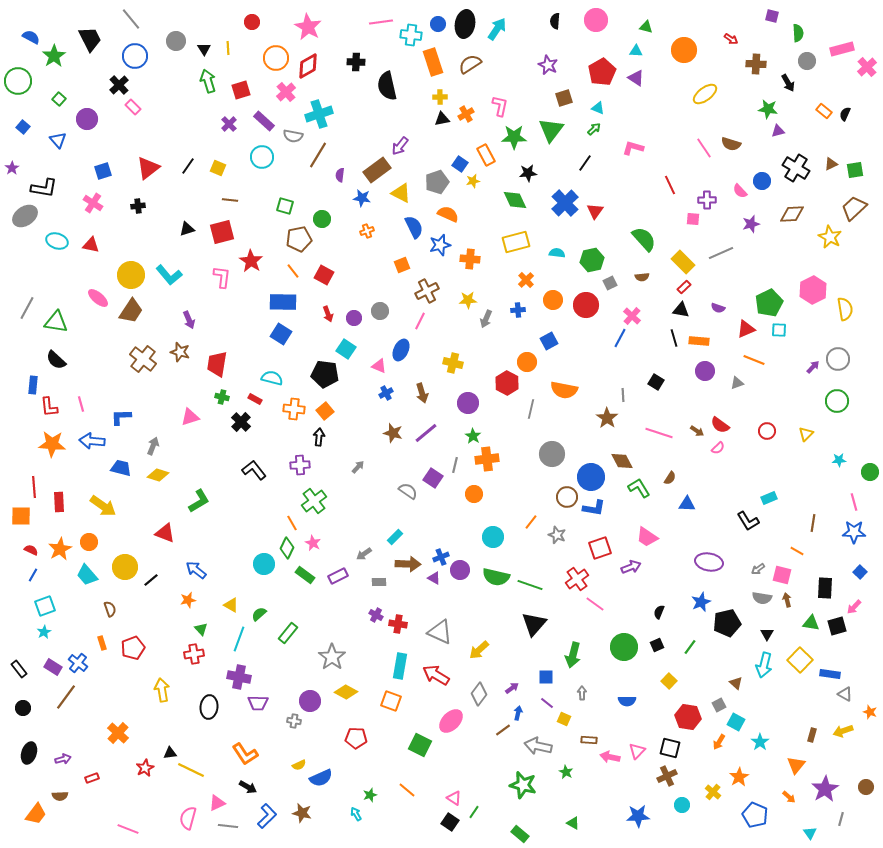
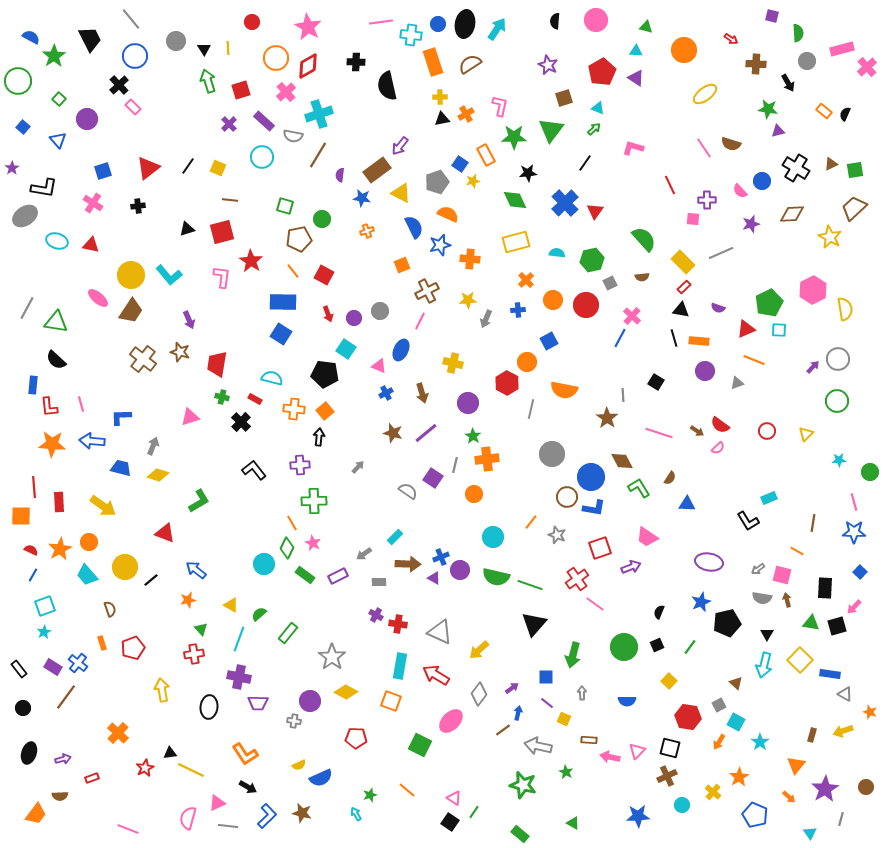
green cross at (314, 501): rotated 35 degrees clockwise
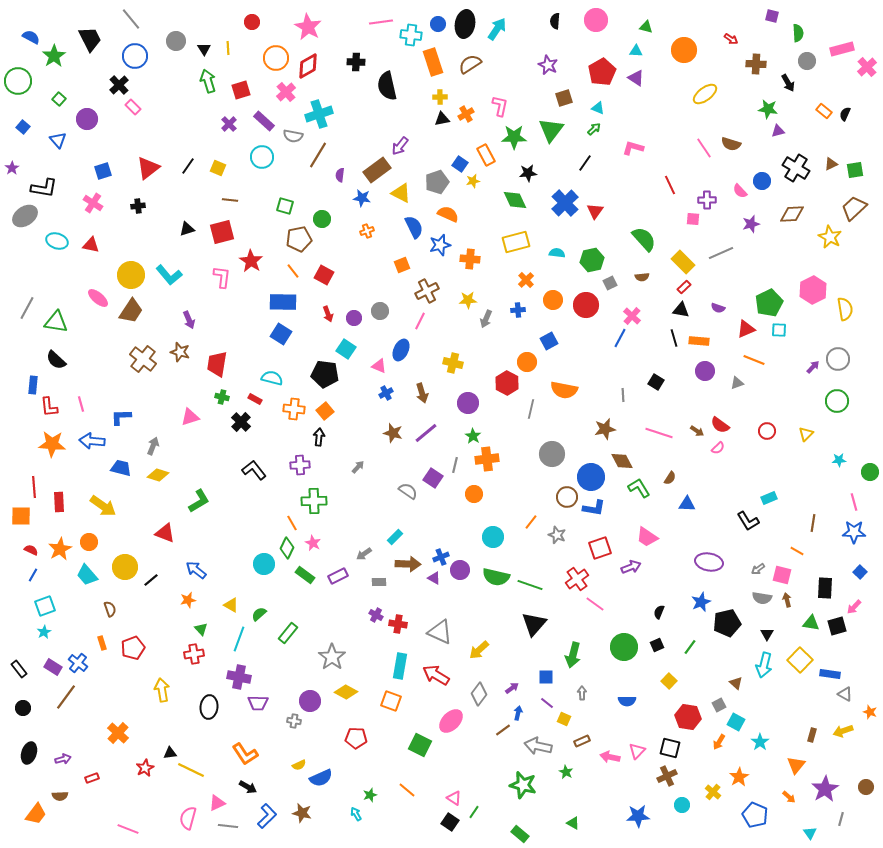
brown star at (607, 418): moved 2 px left, 11 px down; rotated 25 degrees clockwise
brown rectangle at (589, 740): moved 7 px left, 1 px down; rotated 28 degrees counterclockwise
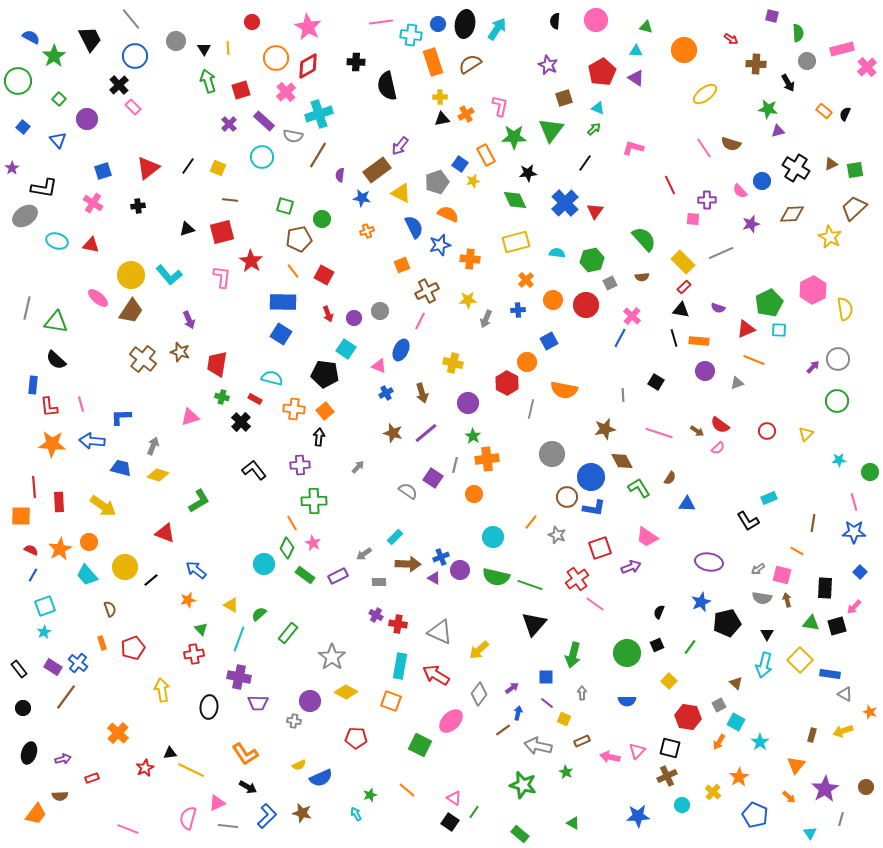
gray line at (27, 308): rotated 15 degrees counterclockwise
green circle at (624, 647): moved 3 px right, 6 px down
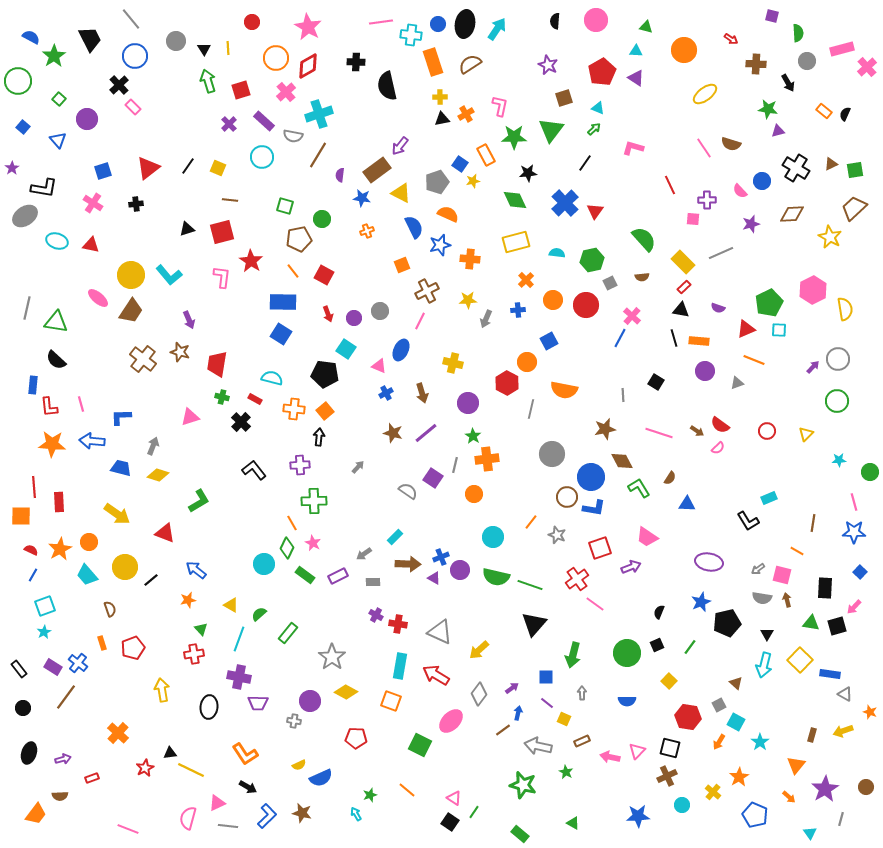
black cross at (138, 206): moved 2 px left, 2 px up
yellow arrow at (103, 506): moved 14 px right, 8 px down
gray rectangle at (379, 582): moved 6 px left
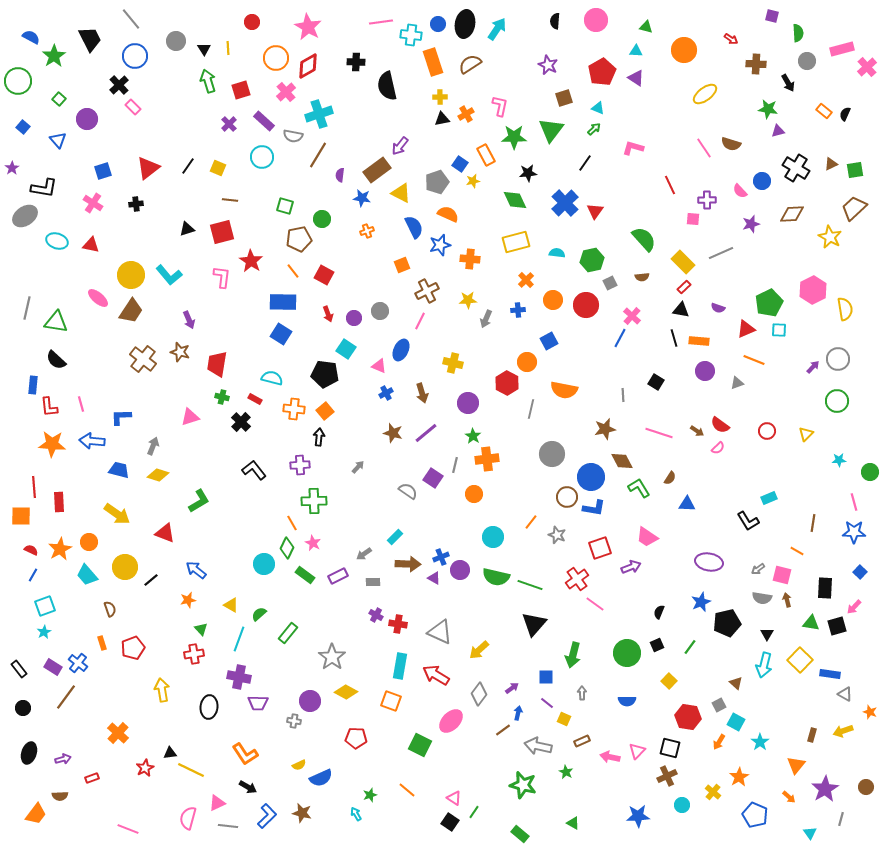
blue trapezoid at (121, 468): moved 2 px left, 2 px down
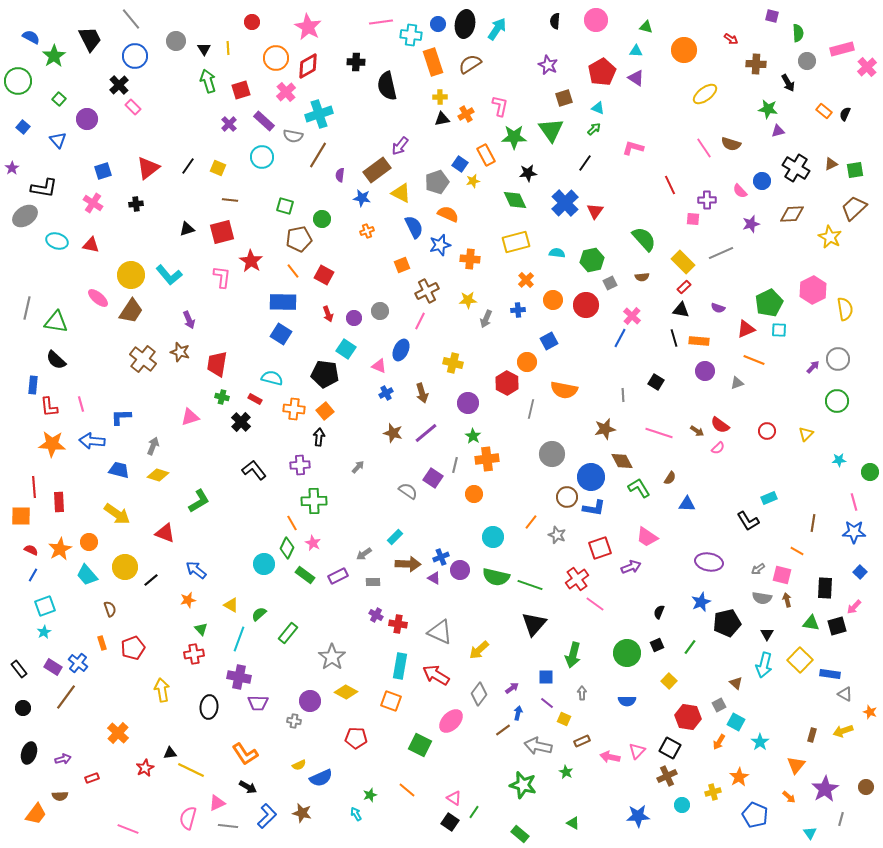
green triangle at (551, 130): rotated 12 degrees counterclockwise
black square at (670, 748): rotated 15 degrees clockwise
yellow cross at (713, 792): rotated 35 degrees clockwise
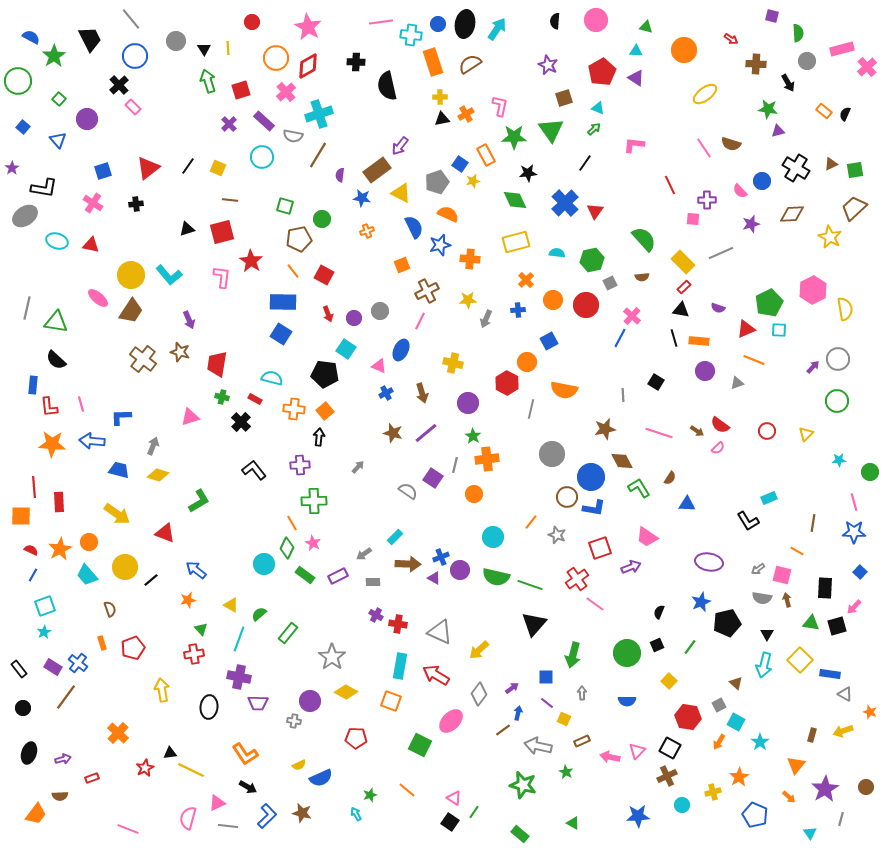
pink L-shape at (633, 148): moved 1 px right, 3 px up; rotated 10 degrees counterclockwise
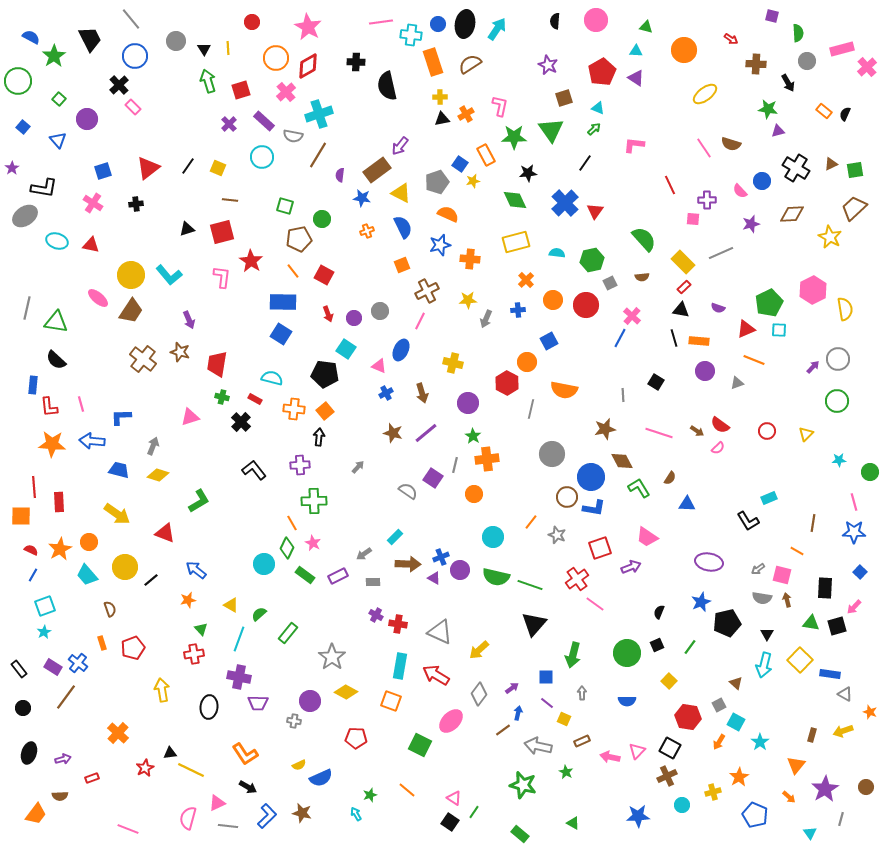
blue semicircle at (414, 227): moved 11 px left
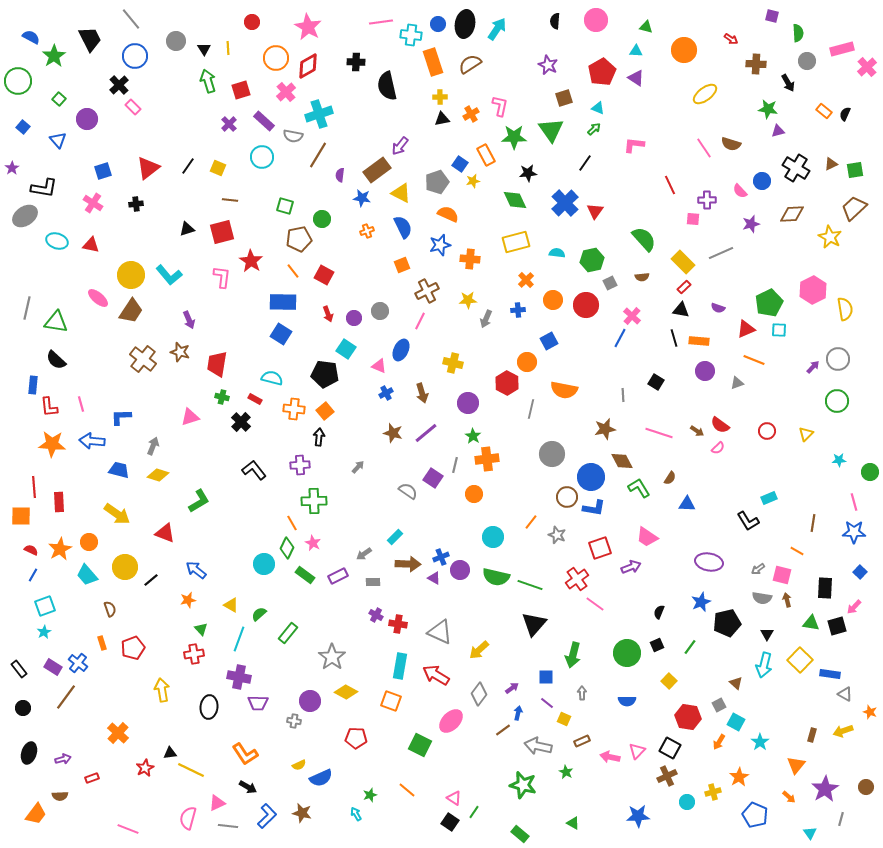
orange cross at (466, 114): moved 5 px right
cyan circle at (682, 805): moved 5 px right, 3 px up
